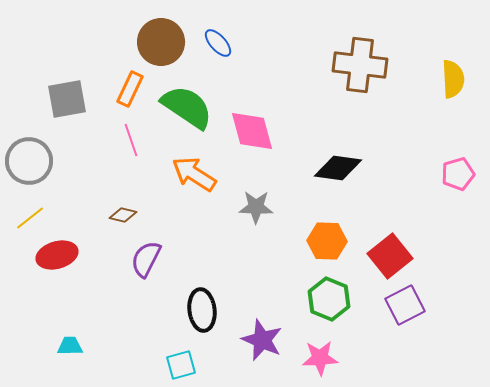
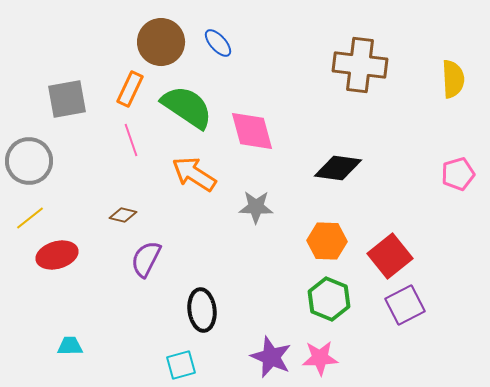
purple star: moved 9 px right, 17 px down
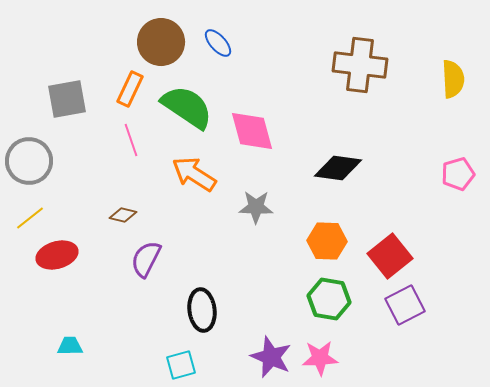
green hexagon: rotated 12 degrees counterclockwise
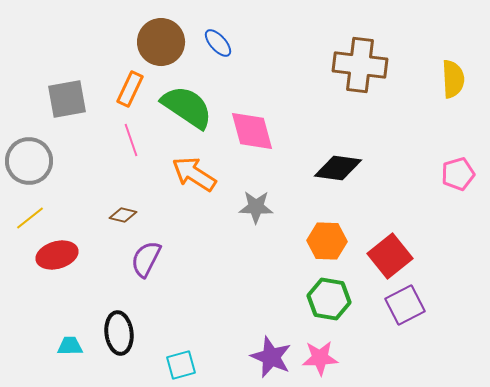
black ellipse: moved 83 px left, 23 px down
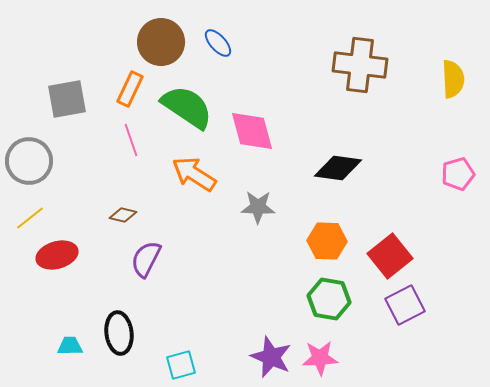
gray star: moved 2 px right
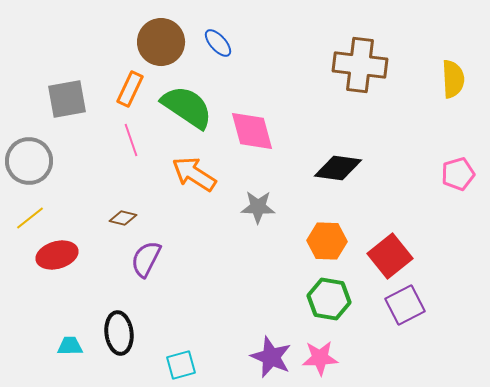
brown diamond: moved 3 px down
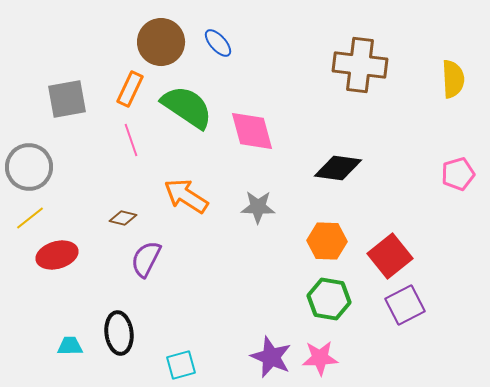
gray circle: moved 6 px down
orange arrow: moved 8 px left, 22 px down
